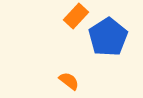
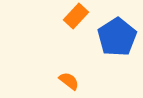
blue pentagon: moved 9 px right
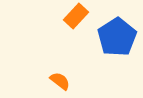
orange semicircle: moved 9 px left
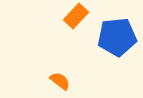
blue pentagon: rotated 27 degrees clockwise
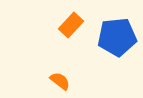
orange rectangle: moved 5 px left, 9 px down
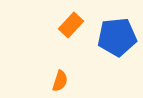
orange semicircle: rotated 70 degrees clockwise
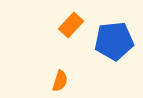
blue pentagon: moved 3 px left, 4 px down
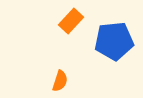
orange rectangle: moved 4 px up
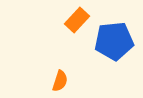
orange rectangle: moved 6 px right, 1 px up
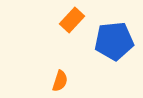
orange rectangle: moved 5 px left
